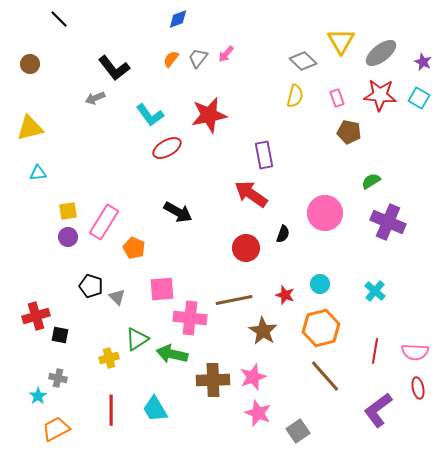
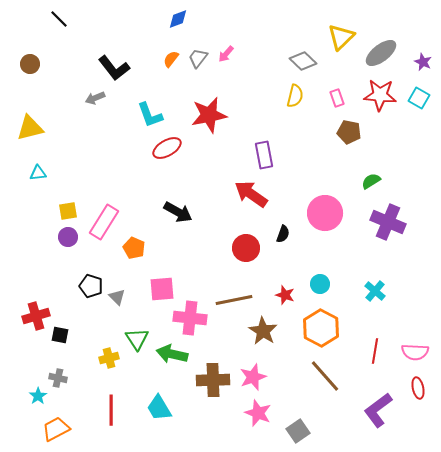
yellow triangle at (341, 41): moved 4 px up; rotated 16 degrees clockwise
cyan L-shape at (150, 115): rotated 16 degrees clockwise
orange hexagon at (321, 328): rotated 18 degrees counterclockwise
green triangle at (137, 339): rotated 30 degrees counterclockwise
cyan trapezoid at (155, 409): moved 4 px right, 1 px up
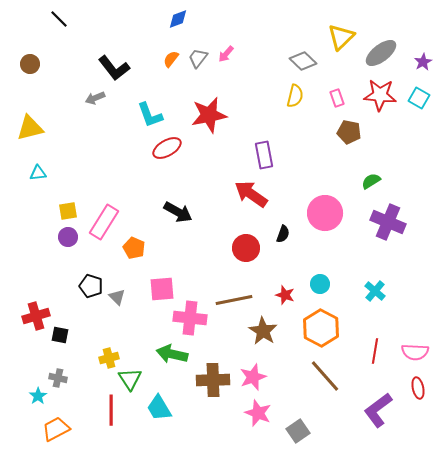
purple star at (423, 62): rotated 18 degrees clockwise
green triangle at (137, 339): moved 7 px left, 40 px down
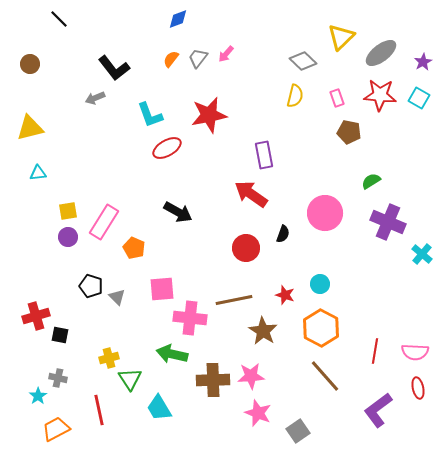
cyan cross at (375, 291): moved 47 px right, 37 px up
pink star at (253, 377): moved 2 px left, 1 px up; rotated 16 degrees clockwise
red line at (111, 410): moved 12 px left; rotated 12 degrees counterclockwise
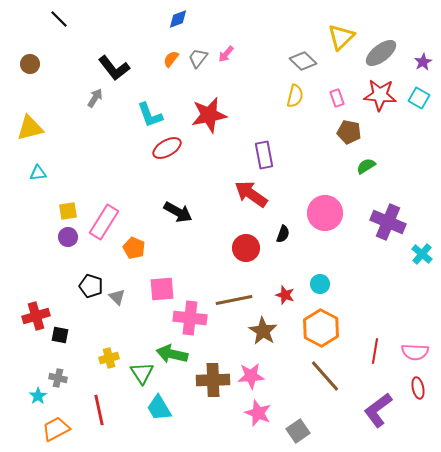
gray arrow at (95, 98): rotated 144 degrees clockwise
green semicircle at (371, 181): moved 5 px left, 15 px up
green triangle at (130, 379): moved 12 px right, 6 px up
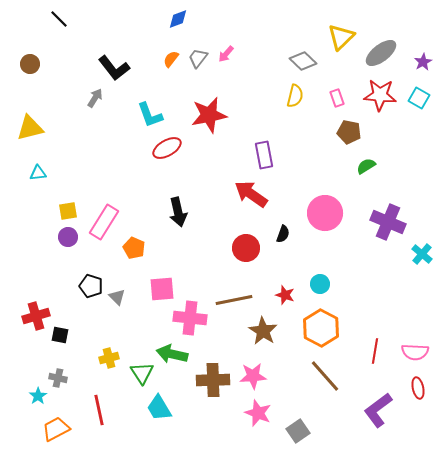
black arrow at (178, 212): rotated 48 degrees clockwise
pink star at (251, 376): moved 2 px right
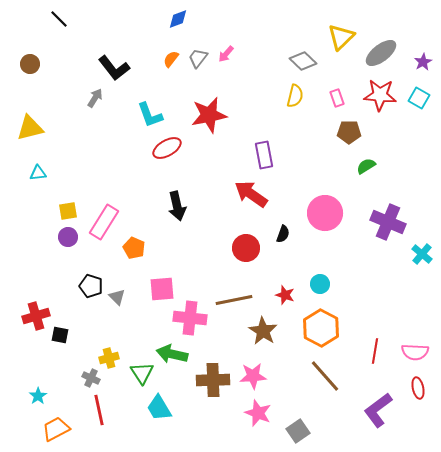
brown pentagon at (349, 132): rotated 10 degrees counterclockwise
black arrow at (178, 212): moved 1 px left, 6 px up
gray cross at (58, 378): moved 33 px right; rotated 12 degrees clockwise
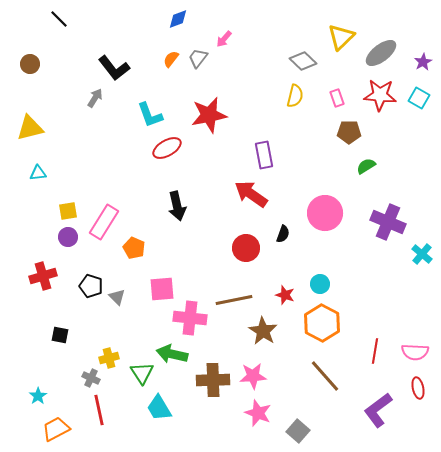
pink arrow at (226, 54): moved 2 px left, 15 px up
red cross at (36, 316): moved 7 px right, 40 px up
orange hexagon at (321, 328): moved 1 px right, 5 px up
gray square at (298, 431): rotated 15 degrees counterclockwise
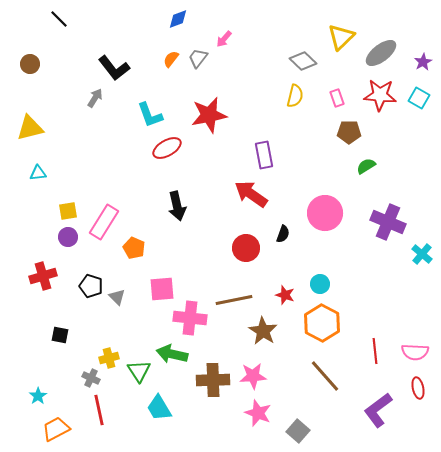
red line at (375, 351): rotated 15 degrees counterclockwise
green triangle at (142, 373): moved 3 px left, 2 px up
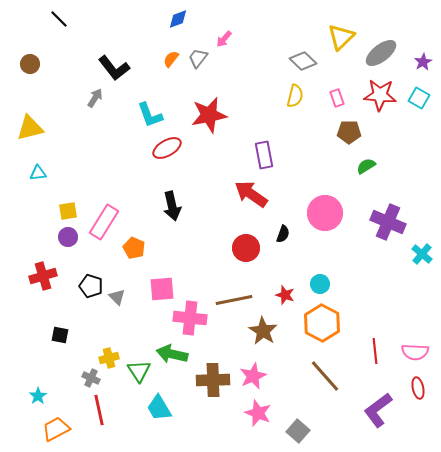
black arrow at (177, 206): moved 5 px left
pink star at (253, 376): rotated 20 degrees counterclockwise
